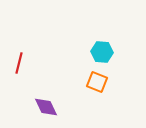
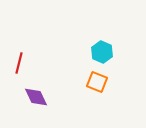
cyan hexagon: rotated 20 degrees clockwise
purple diamond: moved 10 px left, 10 px up
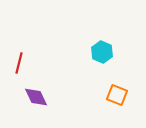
orange square: moved 20 px right, 13 px down
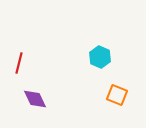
cyan hexagon: moved 2 px left, 5 px down
purple diamond: moved 1 px left, 2 px down
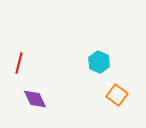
cyan hexagon: moved 1 px left, 5 px down
orange square: rotated 15 degrees clockwise
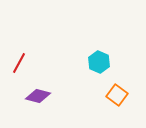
red line: rotated 15 degrees clockwise
purple diamond: moved 3 px right, 3 px up; rotated 50 degrees counterclockwise
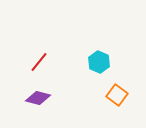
red line: moved 20 px right, 1 px up; rotated 10 degrees clockwise
purple diamond: moved 2 px down
